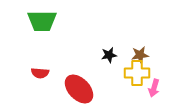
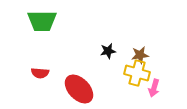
black star: moved 1 px left, 4 px up
yellow cross: rotated 15 degrees clockwise
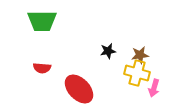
red semicircle: moved 2 px right, 5 px up
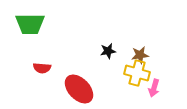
green trapezoid: moved 12 px left, 3 px down
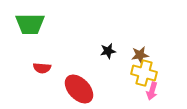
yellow cross: moved 7 px right
pink arrow: moved 2 px left, 3 px down
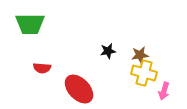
pink arrow: moved 12 px right
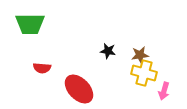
black star: rotated 21 degrees clockwise
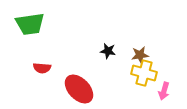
green trapezoid: rotated 8 degrees counterclockwise
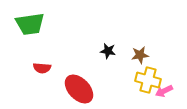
yellow cross: moved 4 px right, 7 px down
pink arrow: rotated 48 degrees clockwise
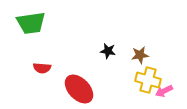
green trapezoid: moved 1 px right, 1 px up
